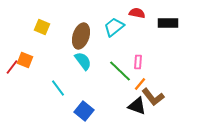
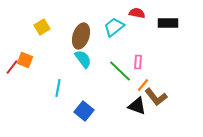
yellow square: rotated 35 degrees clockwise
cyan semicircle: moved 2 px up
orange line: moved 3 px right, 1 px down
cyan line: rotated 48 degrees clockwise
brown L-shape: moved 3 px right
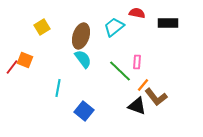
pink rectangle: moved 1 px left
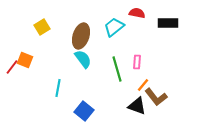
green line: moved 3 px left, 2 px up; rotated 30 degrees clockwise
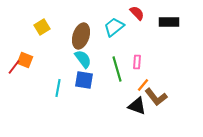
red semicircle: rotated 35 degrees clockwise
black rectangle: moved 1 px right, 1 px up
red line: moved 2 px right
blue square: moved 31 px up; rotated 30 degrees counterclockwise
